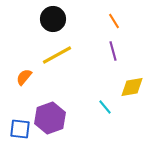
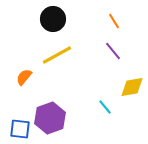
purple line: rotated 24 degrees counterclockwise
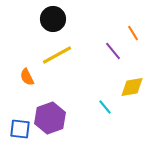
orange line: moved 19 px right, 12 px down
orange semicircle: moved 3 px right; rotated 66 degrees counterclockwise
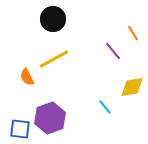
yellow line: moved 3 px left, 4 px down
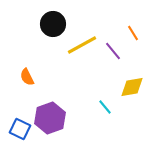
black circle: moved 5 px down
yellow line: moved 28 px right, 14 px up
blue square: rotated 20 degrees clockwise
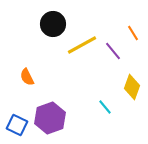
yellow diamond: rotated 60 degrees counterclockwise
blue square: moved 3 px left, 4 px up
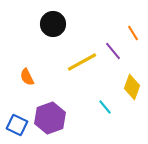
yellow line: moved 17 px down
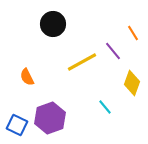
yellow diamond: moved 4 px up
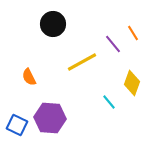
purple line: moved 7 px up
orange semicircle: moved 2 px right
cyan line: moved 4 px right, 5 px up
purple hexagon: rotated 24 degrees clockwise
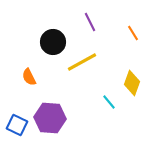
black circle: moved 18 px down
purple line: moved 23 px left, 22 px up; rotated 12 degrees clockwise
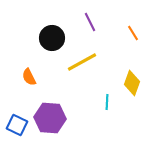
black circle: moved 1 px left, 4 px up
cyan line: moved 2 px left; rotated 42 degrees clockwise
